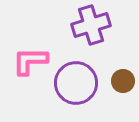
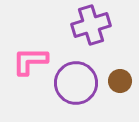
brown circle: moved 3 px left
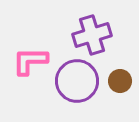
purple cross: moved 1 px right, 10 px down
purple circle: moved 1 px right, 2 px up
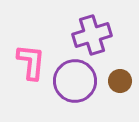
pink L-shape: moved 1 px right, 1 px down; rotated 96 degrees clockwise
purple circle: moved 2 px left
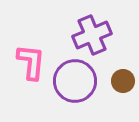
purple cross: rotated 6 degrees counterclockwise
brown circle: moved 3 px right
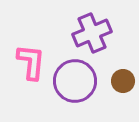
purple cross: moved 2 px up
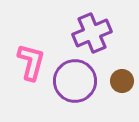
pink L-shape: rotated 9 degrees clockwise
brown circle: moved 1 px left
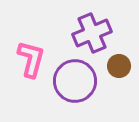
pink L-shape: moved 3 px up
brown circle: moved 3 px left, 15 px up
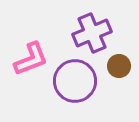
pink L-shape: rotated 54 degrees clockwise
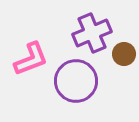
brown circle: moved 5 px right, 12 px up
purple circle: moved 1 px right
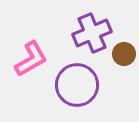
pink L-shape: rotated 9 degrees counterclockwise
purple circle: moved 1 px right, 4 px down
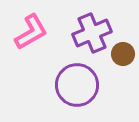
brown circle: moved 1 px left
pink L-shape: moved 27 px up
